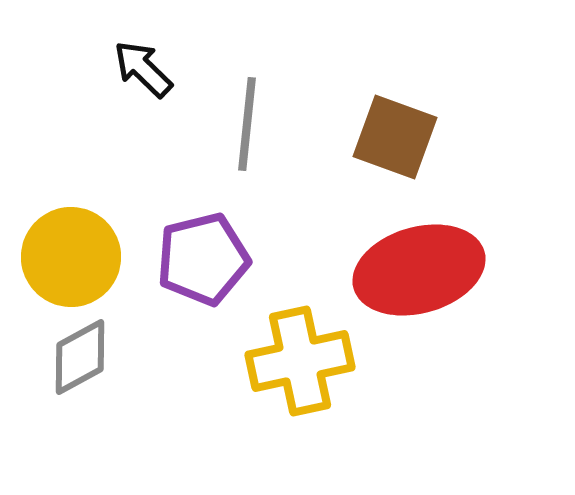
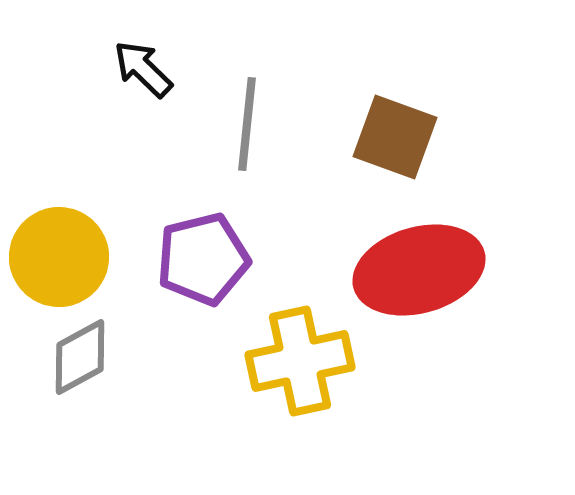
yellow circle: moved 12 px left
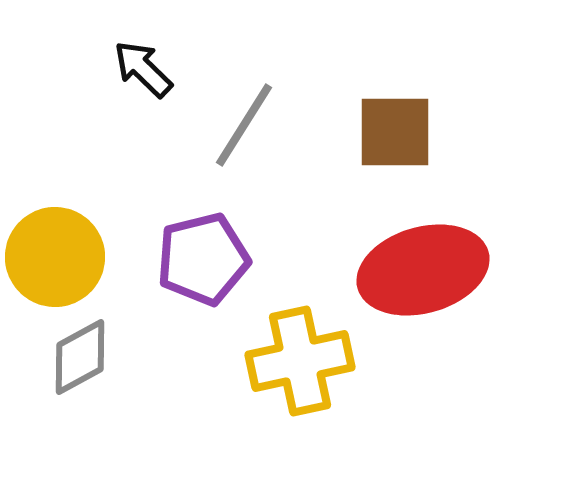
gray line: moved 3 px left, 1 px down; rotated 26 degrees clockwise
brown square: moved 5 px up; rotated 20 degrees counterclockwise
yellow circle: moved 4 px left
red ellipse: moved 4 px right
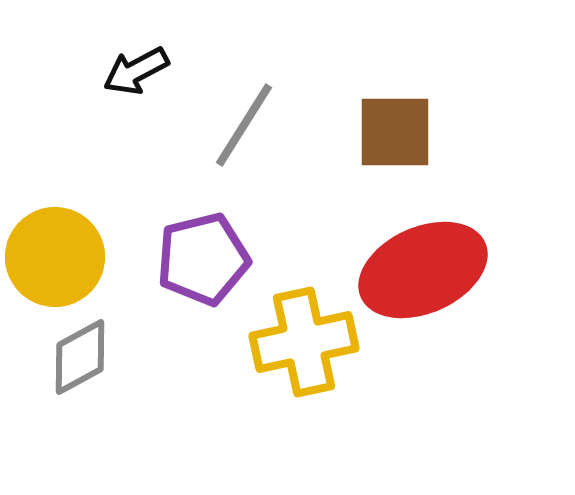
black arrow: moved 7 px left, 2 px down; rotated 72 degrees counterclockwise
red ellipse: rotated 8 degrees counterclockwise
yellow cross: moved 4 px right, 19 px up
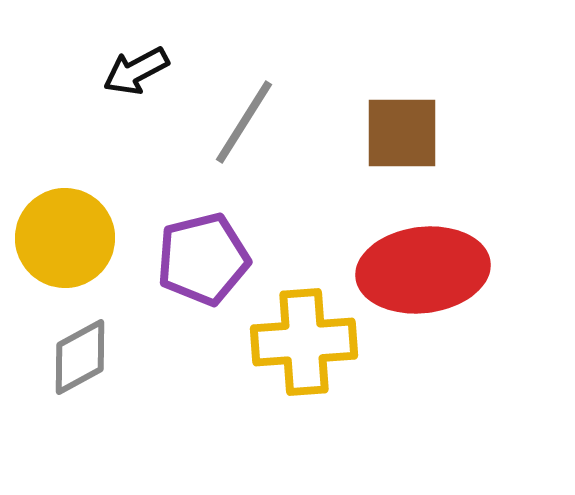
gray line: moved 3 px up
brown square: moved 7 px right, 1 px down
yellow circle: moved 10 px right, 19 px up
red ellipse: rotated 17 degrees clockwise
yellow cross: rotated 8 degrees clockwise
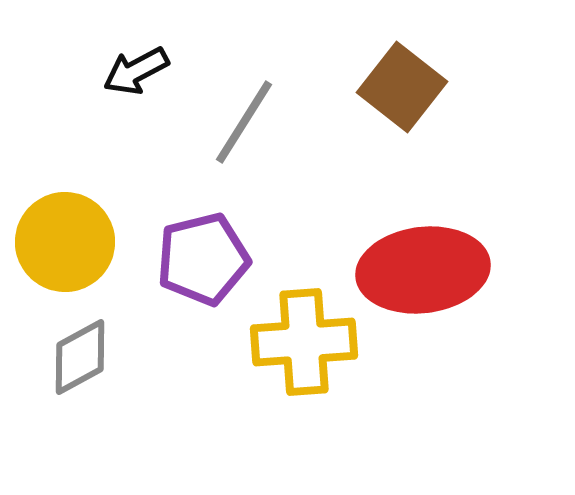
brown square: moved 46 px up; rotated 38 degrees clockwise
yellow circle: moved 4 px down
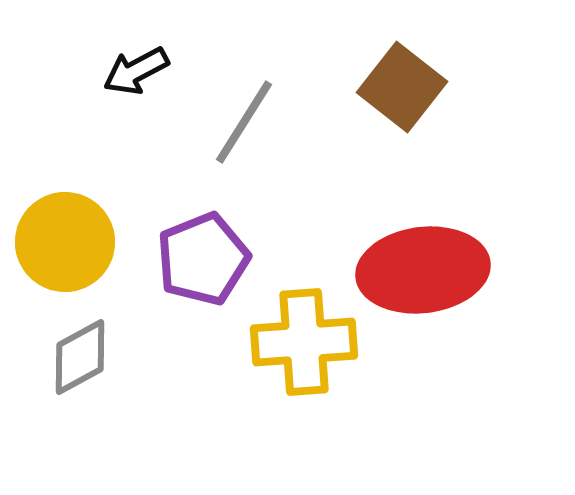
purple pentagon: rotated 8 degrees counterclockwise
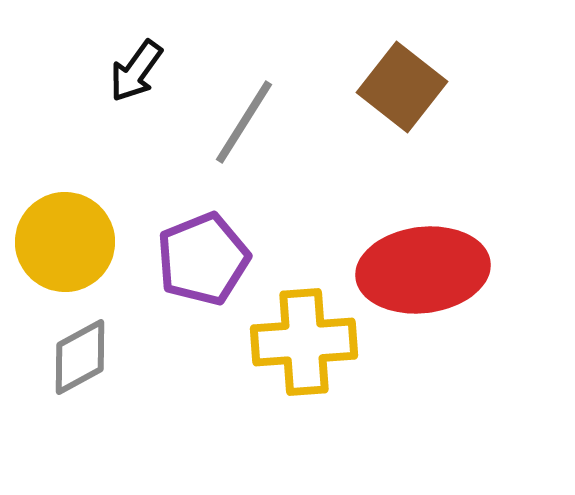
black arrow: rotated 26 degrees counterclockwise
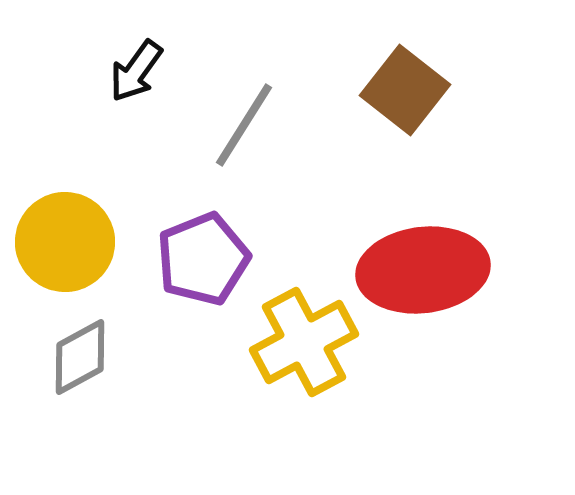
brown square: moved 3 px right, 3 px down
gray line: moved 3 px down
yellow cross: rotated 24 degrees counterclockwise
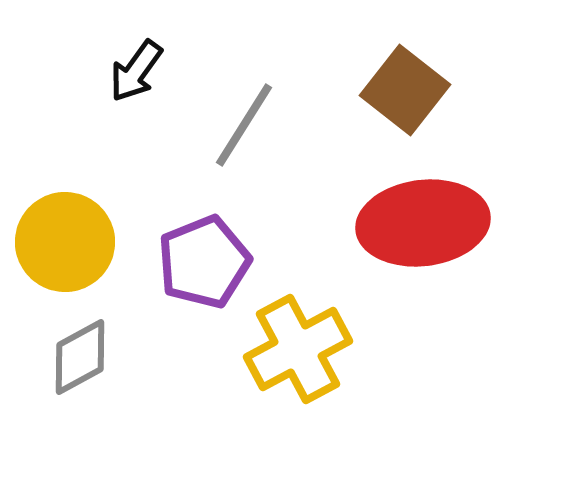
purple pentagon: moved 1 px right, 3 px down
red ellipse: moved 47 px up
yellow cross: moved 6 px left, 7 px down
